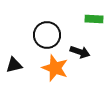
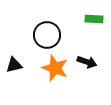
black arrow: moved 7 px right, 10 px down
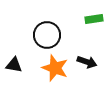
green rectangle: rotated 12 degrees counterclockwise
black triangle: rotated 24 degrees clockwise
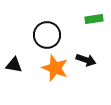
black arrow: moved 1 px left, 2 px up
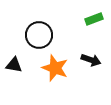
green rectangle: rotated 12 degrees counterclockwise
black circle: moved 8 px left
black arrow: moved 5 px right
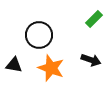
green rectangle: rotated 24 degrees counterclockwise
orange star: moved 4 px left
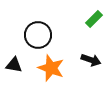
black circle: moved 1 px left
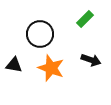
green rectangle: moved 9 px left
black circle: moved 2 px right, 1 px up
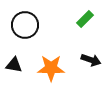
black circle: moved 15 px left, 9 px up
orange star: rotated 20 degrees counterclockwise
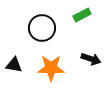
green rectangle: moved 3 px left, 4 px up; rotated 18 degrees clockwise
black circle: moved 17 px right, 3 px down
black arrow: moved 1 px up
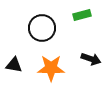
green rectangle: rotated 12 degrees clockwise
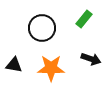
green rectangle: moved 2 px right, 4 px down; rotated 36 degrees counterclockwise
